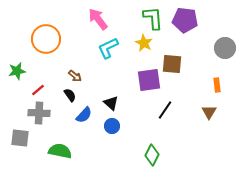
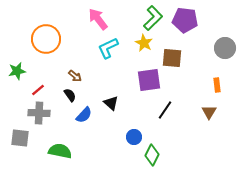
green L-shape: rotated 50 degrees clockwise
brown square: moved 6 px up
blue circle: moved 22 px right, 11 px down
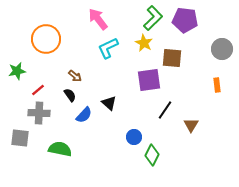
gray circle: moved 3 px left, 1 px down
black triangle: moved 2 px left
brown triangle: moved 18 px left, 13 px down
green semicircle: moved 2 px up
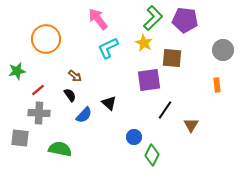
gray circle: moved 1 px right, 1 px down
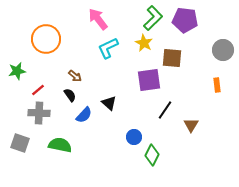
gray square: moved 5 px down; rotated 12 degrees clockwise
green semicircle: moved 4 px up
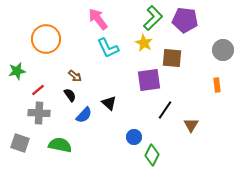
cyan L-shape: rotated 90 degrees counterclockwise
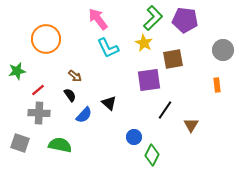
brown square: moved 1 px right, 1 px down; rotated 15 degrees counterclockwise
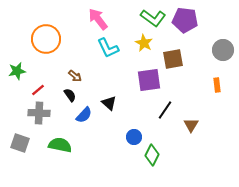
green L-shape: rotated 80 degrees clockwise
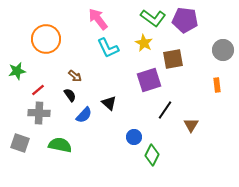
purple square: rotated 10 degrees counterclockwise
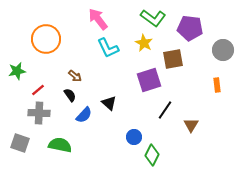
purple pentagon: moved 5 px right, 8 px down
